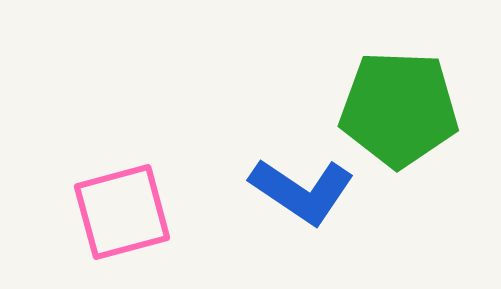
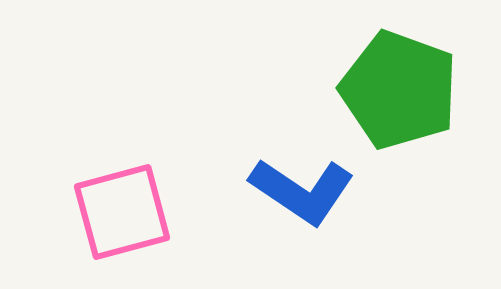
green pentagon: moved 19 px up; rotated 18 degrees clockwise
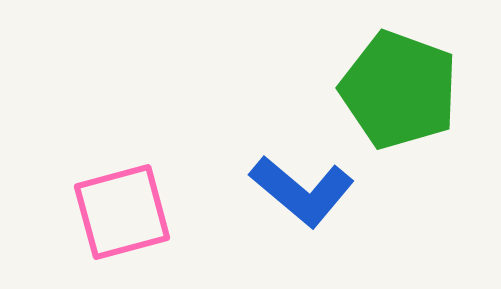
blue L-shape: rotated 6 degrees clockwise
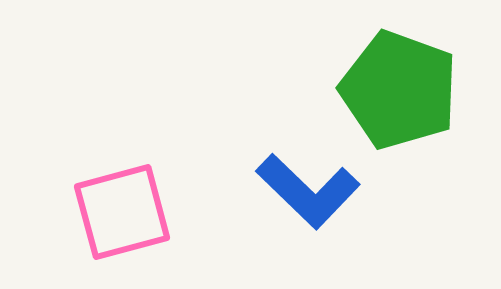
blue L-shape: moved 6 px right; rotated 4 degrees clockwise
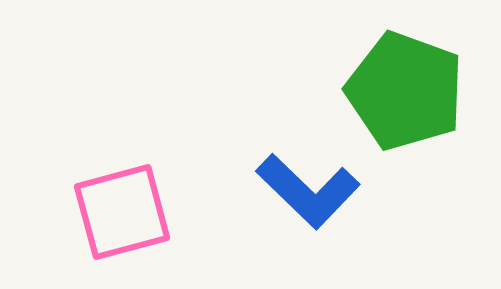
green pentagon: moved 6 px right, 1 px down
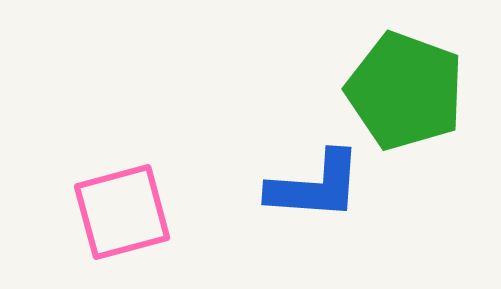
blue L-shape: moved 7 px right, 5 px up; rotated 40 degrees counterclockwise
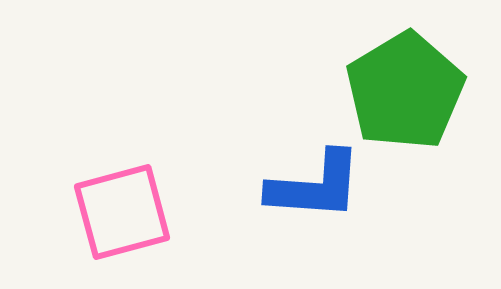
green pentagon: rotated 21 degrees clockwise
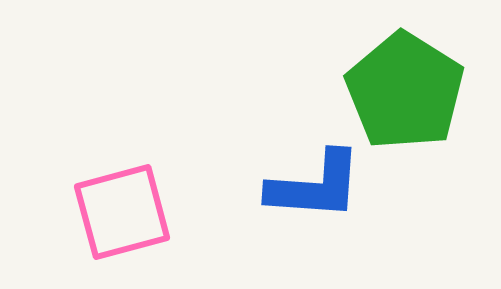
green pentagon: rotated 9 degrees counterclockwise
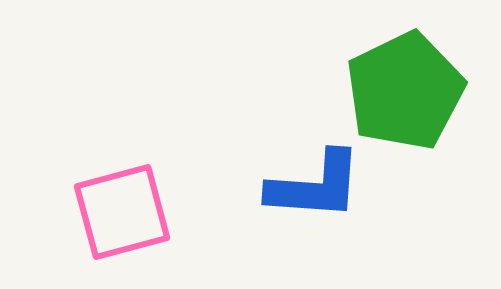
green pentagon: rotated 14 degrees clockwise
